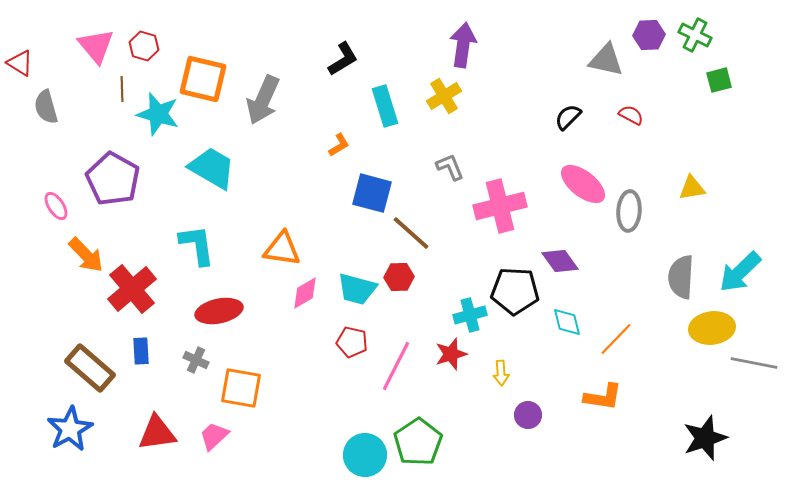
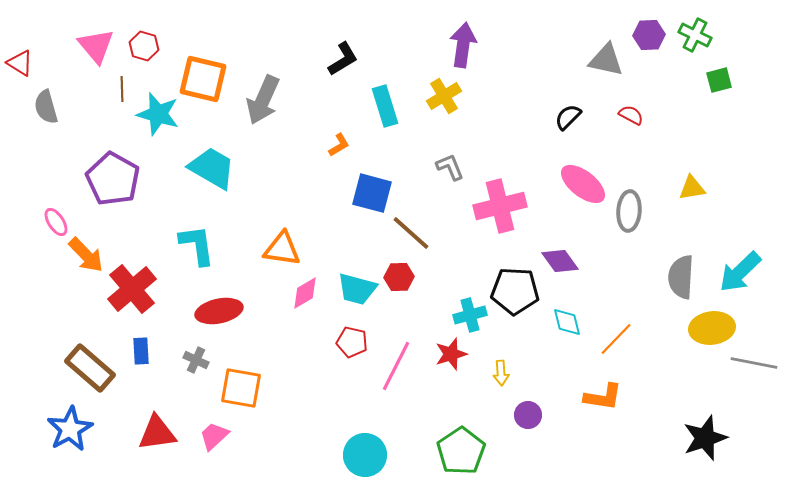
pink ellipse at (56, 206): moved 16 px down
green pentagon at (418, 442): moved 43 px right, 9 px down
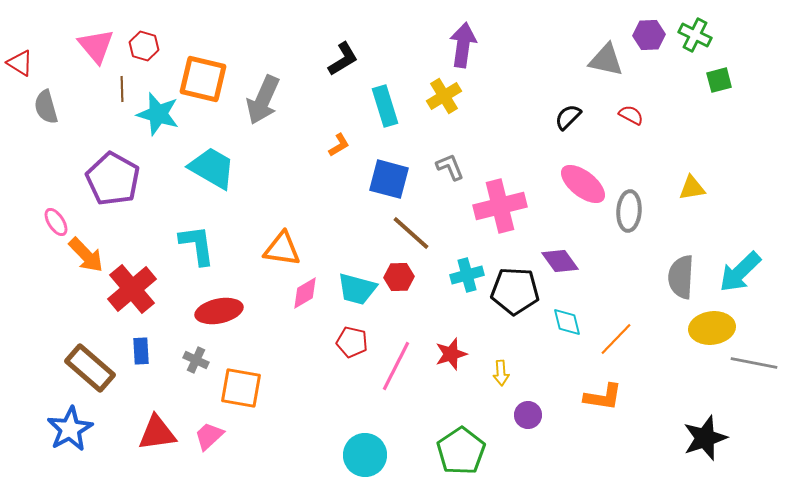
blue square at (372, 193): moved 17 px right, 14 px up
cyan cross at (470, 315): moved 3 px left, 40 px up
pink trapezoid at (214, 436): moved 5 px left
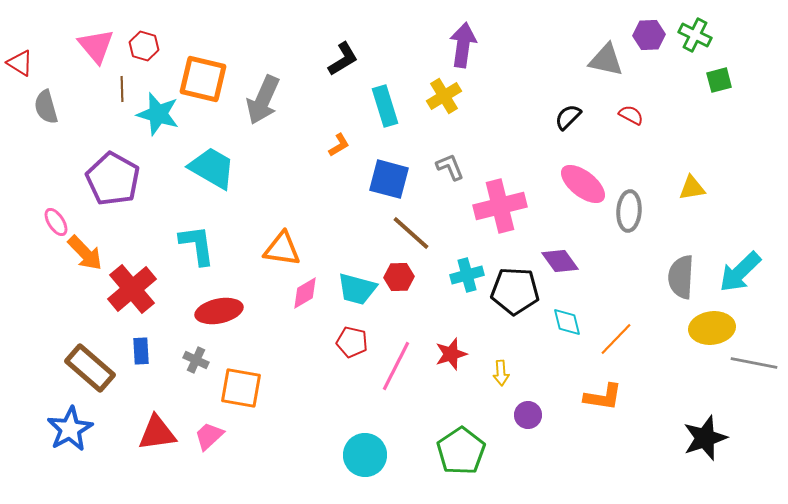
orange arrow at (86, 255): moved 1 px left, 2 px up
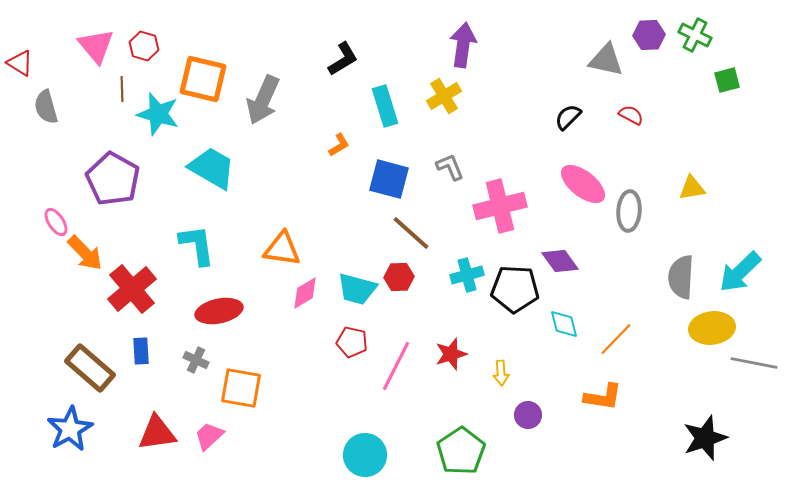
green square at (719, 80): moved 8 px right
black pentagon at (515, 291): moved 2 px up
cyan diamond at (567, 322): moved 3 px left, 2 px down
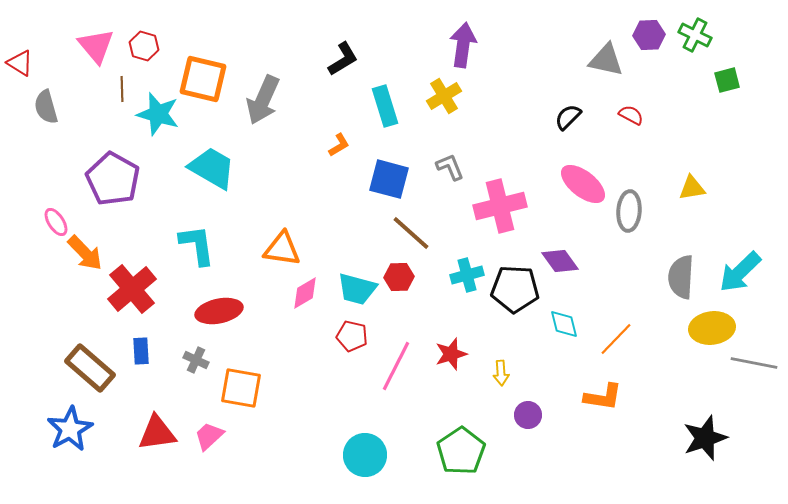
red pentagon at (352, 342): moved 6 px up
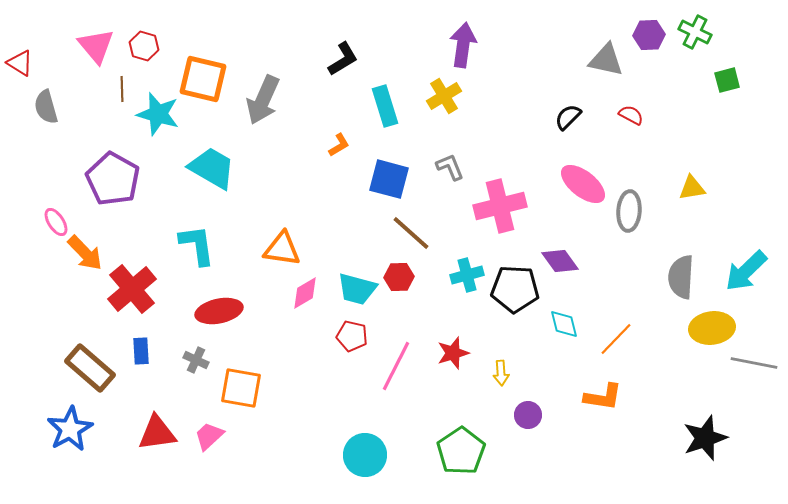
green cross at (695, 35): moved 3 px up
cyan arrow at (740, 272): moved 6 px right, 1 px up
red star at (451, 354): moved 2 px right, 1 px up
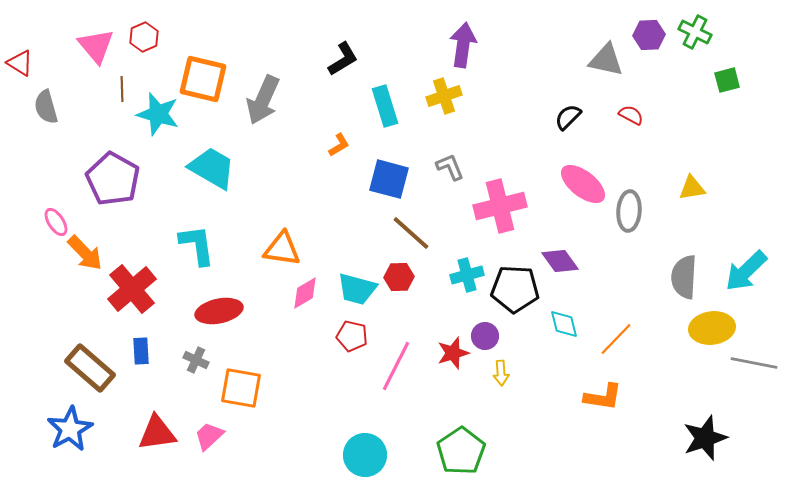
red hexagon at (144, 46): moved 9 px up; rotated 20 degrees clockwise
yellow cross at (444, 96): rotated 12 degrees clockwise
gray semicircle at (681, 277): moved 3 px right
purple circle at (528, 415): moved 43 px left, 79 px up
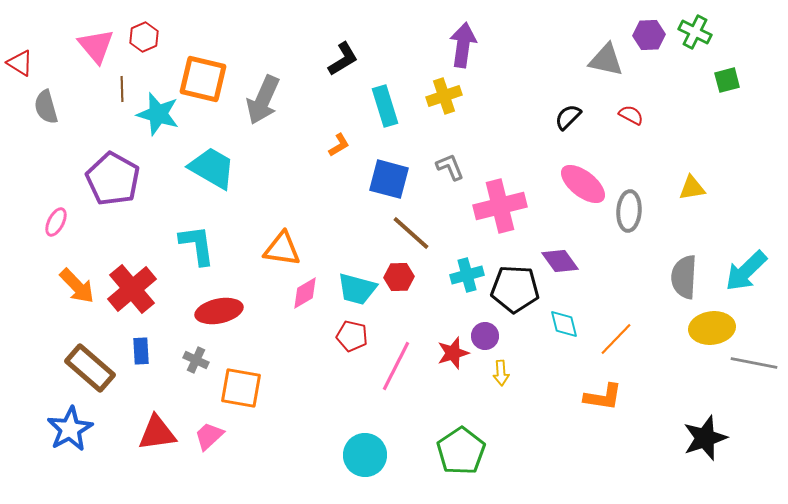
pink ellipse at (56, 222): rotated 60 degrees clockwise
orange arrow at (85, 253): moved 8 px left, 33 px down
